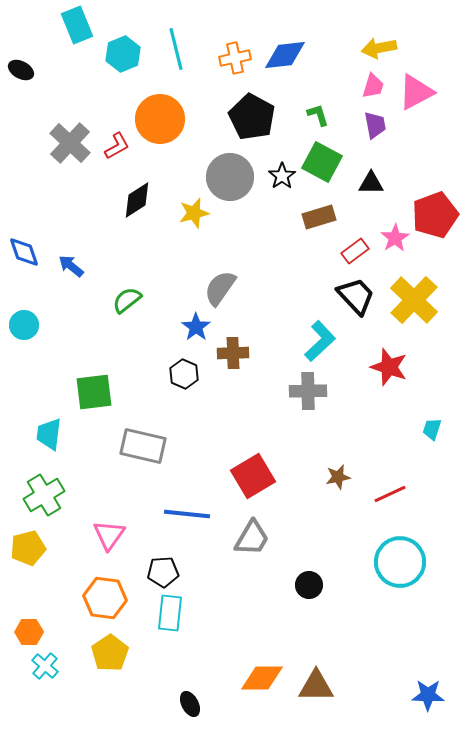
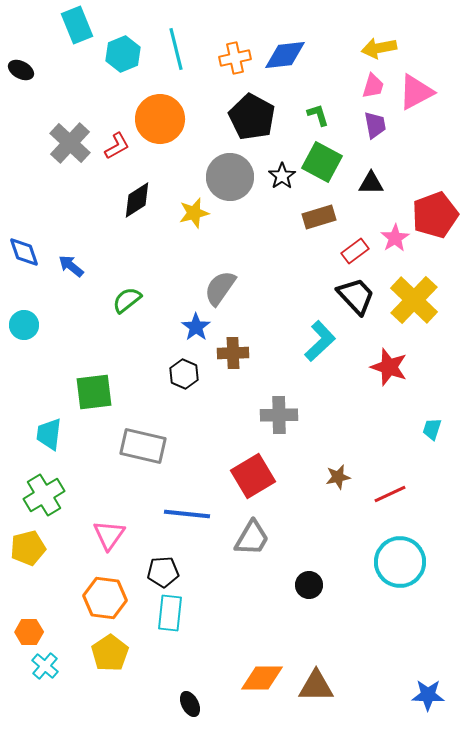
gray cross at (308, 391): moved 29 px left, 24 px down
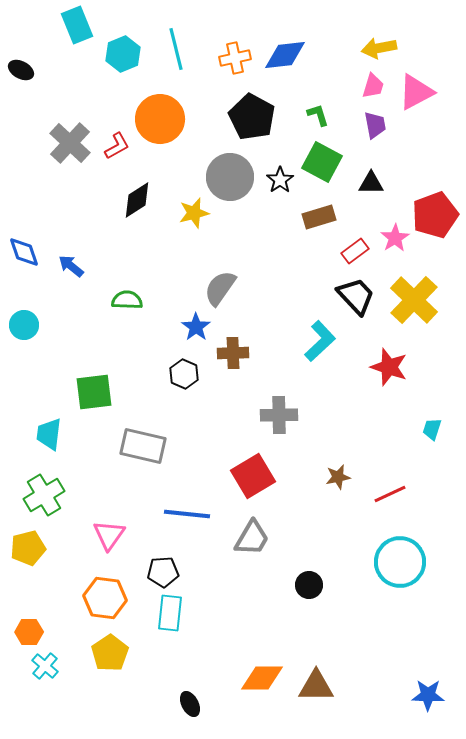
black star at (282, 176): moved 2 px left, 4 px down
green semicircle at (127, 300): rotated 40 degrees clockwise
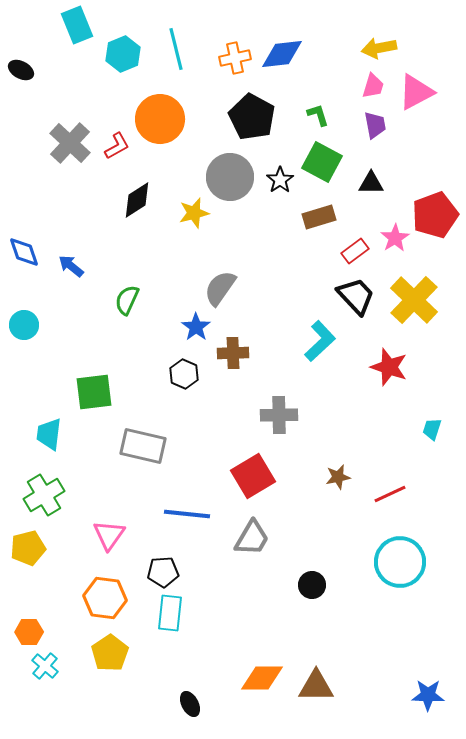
blue diamond at (285, 55): moved 3 px left, 1 px up
green semicircle at (127, 300): rotated 68 degrees counterclockwise
black circle at (309, 585): moved 3 px right
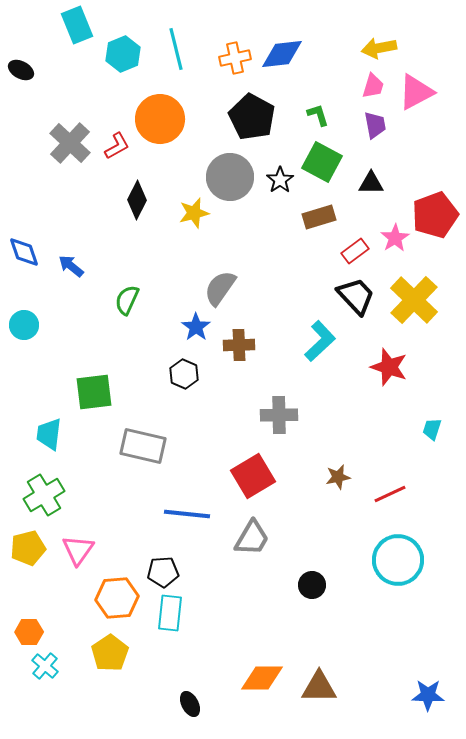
black diamond at (137, 200): rotated 30 degrees counterclockwise
brown cross at (233, 353): moved 6 px right, 8 px up
pink triangle at (109, 535): moved 31 px left, 15 px down
cyan circle at (400, 562): moved 2 px left, 2 px up
orange hexagon at (105, 598): moved 12 px right; rotated 12 degrees counterclockwise
brown triangle at (316, 686): moved 3 px right, 1 px down
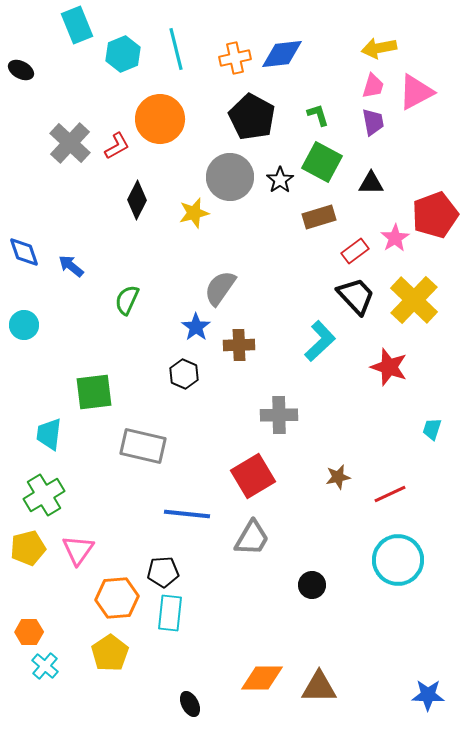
purple trapezoid at (375, 125): moved 2 px left, 3 px up
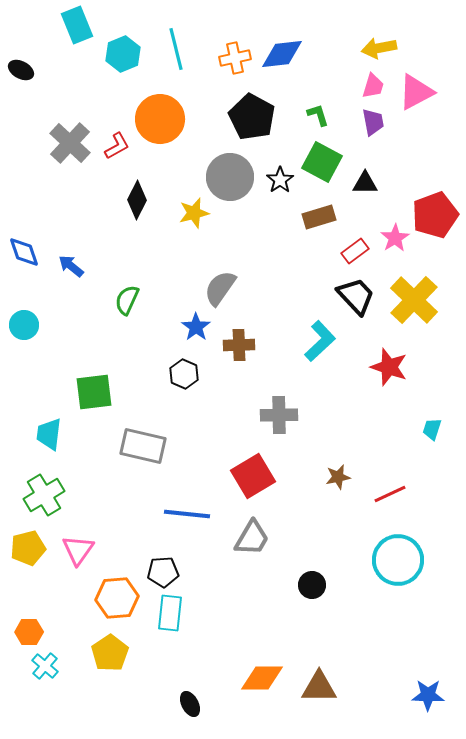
black triangle at (371, 183): moved 6 px left
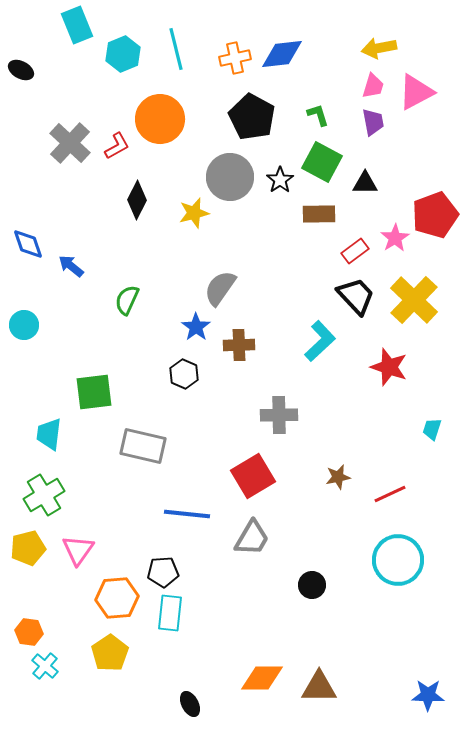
brown rectangle at (319, 217): moved 3 px up; rotated 16 degrees clockwise
blue diamond at (24, 252): moved 4 px right, 8 px up
orange hexagon at (29, 632): rotated 8 degrees clockwise
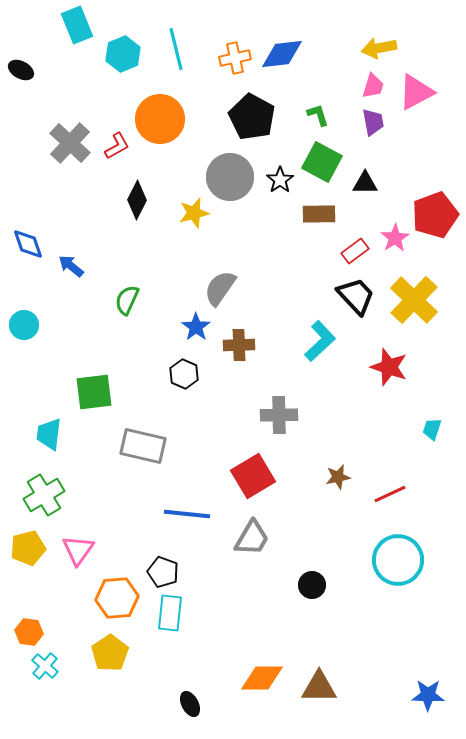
black pentagon at (163, 572): rotated 24 degrees clockwise
